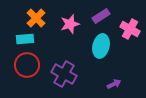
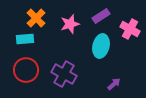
red circle: moved 1 px left, 5 px down
purple arrow: rotated 16 degrees counterclockwise
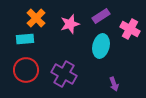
purple arrow: rotated 112 degrees clockwise
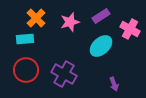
pink star: moved 2 px up
cyan ellipse: rotated 35 degrees clockwise
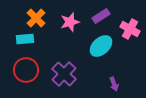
purple cross: rotated 15 degrees clockwise
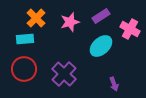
red circle: moved 2 px left, 1 px up
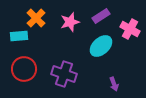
cyan rectangle: moved 6 px left, 3 px up
purple cross: rotated 25 degrees counterclockwise
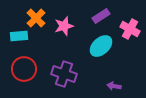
pink star: moved 6 px left, 4 px down
purple arrow: moved 2 px down; rotated 120 degrees clockwise
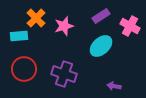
pink cross: moved 3 px up
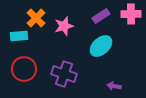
pink cross: moved 1 px right, 12 px up; rotated 30 degrees counterclockwise
